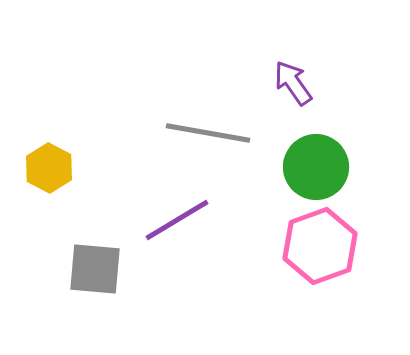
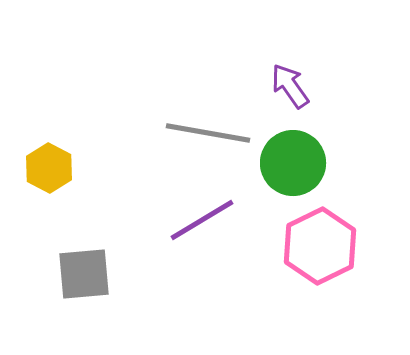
purple arrow: moved 3 px left, 3 px down
green circle: moved 23 px left, 4 px up
purple line: moved 25 px right
pink hexagon: rotated 6 degrees counterclockwise
gray square: moved 11 px left, 5 px down; rotated 10 degrees counterclockwise
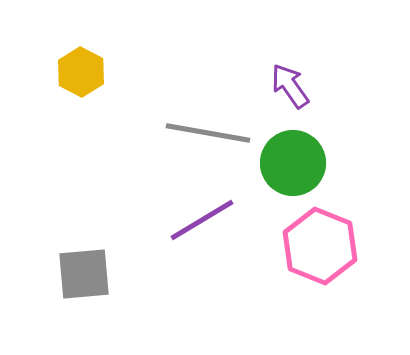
yellow hexagon: moved 32 px right, 96 px up
pink hexagon: rotated 12 degrees counterclockwise
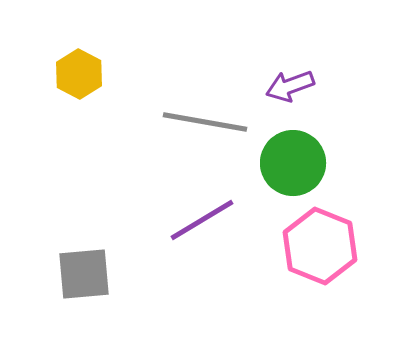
yellow hexagon: moved 2 px left, 2 px down
purple arrow: rotated 75 degrees counterclockwise
gray line: moved 3 px left, 11 px up
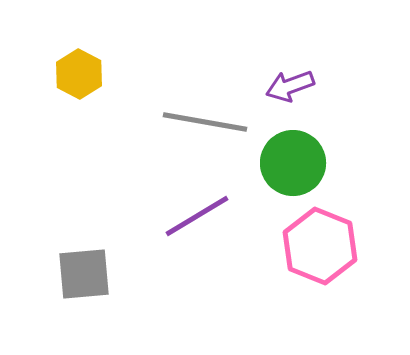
purple line: moved 5 px left, 4 px up
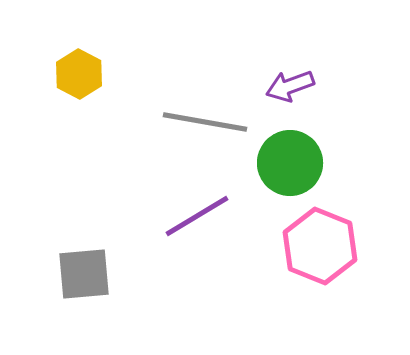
green circle: moved 3 px left
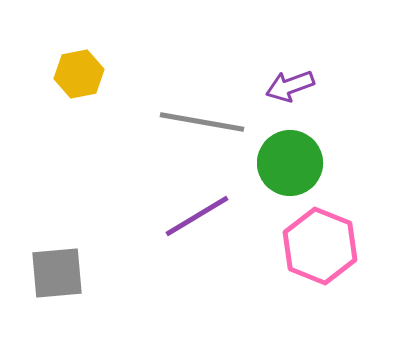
yellow hexagon: rotated 21 degrees clockwise
gray line: moved 3 px left
gray square: moved 27 px left, 1 px up
